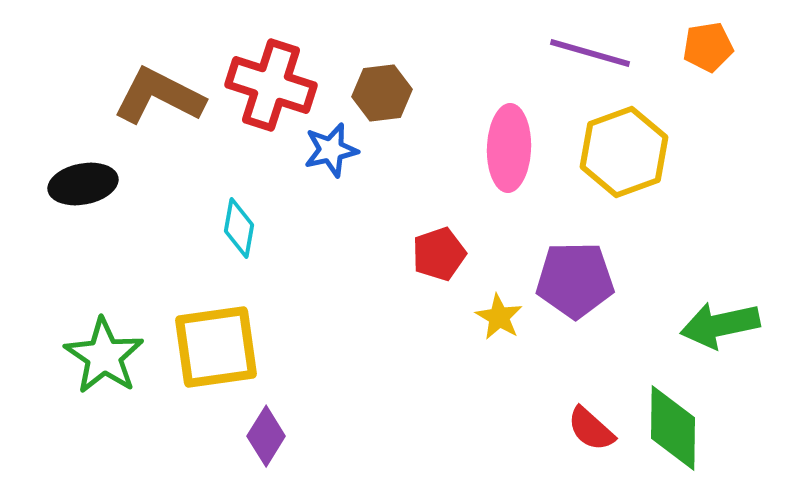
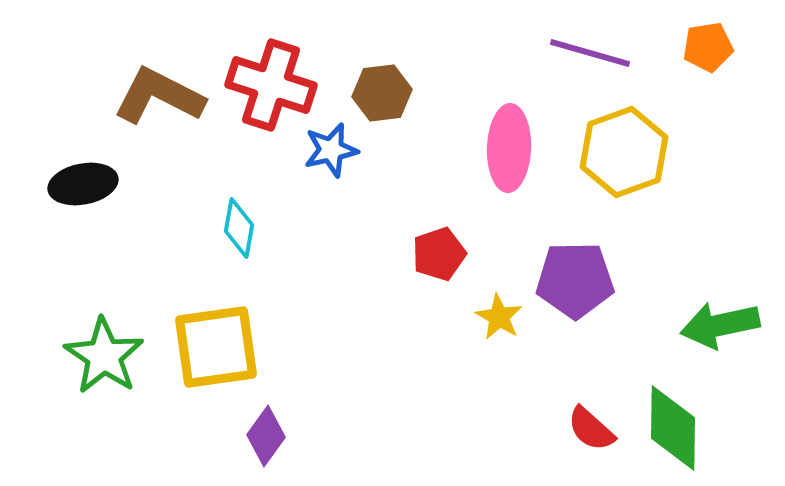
purple diamond: rotated 4 degrees clockwise
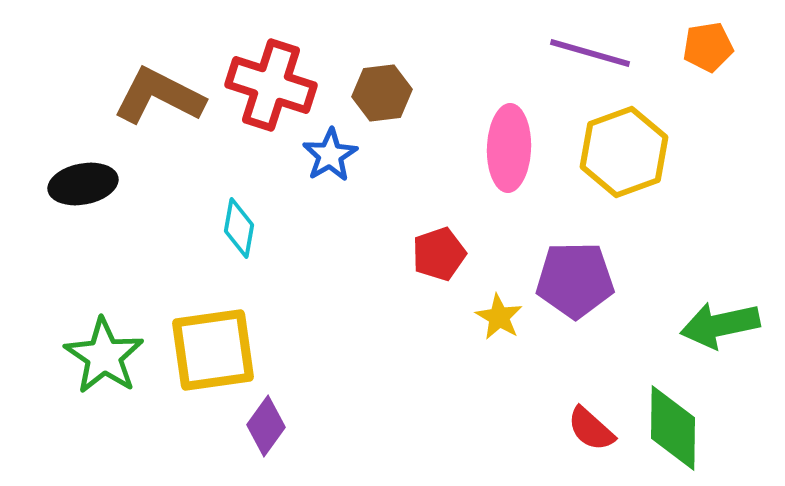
blue star: moved 1 px left, 5 px down; rotated 18 degrees counterclockwise
yellow square: moved 3 px left, 3 px down
purple diamond: moved 10 px up
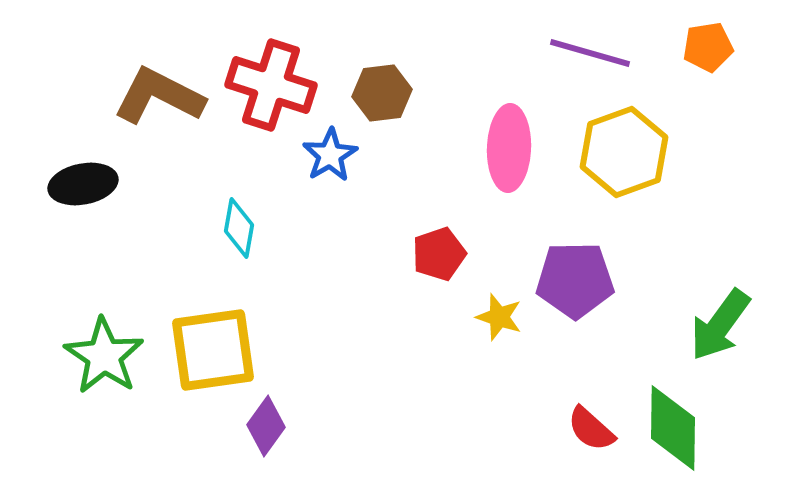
yellow star: rotated 12 degrees counterclockwise
green arrow: rotated 42 degrees counterclockwise
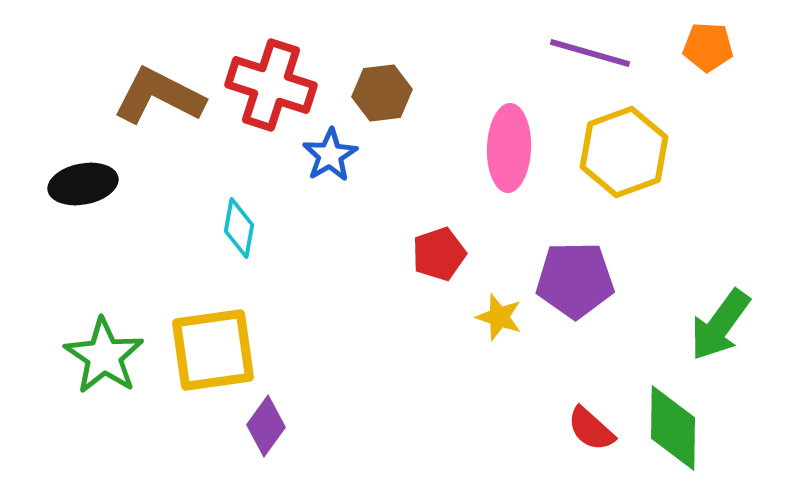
orange pentagon: rotated 12 degrees clockwise
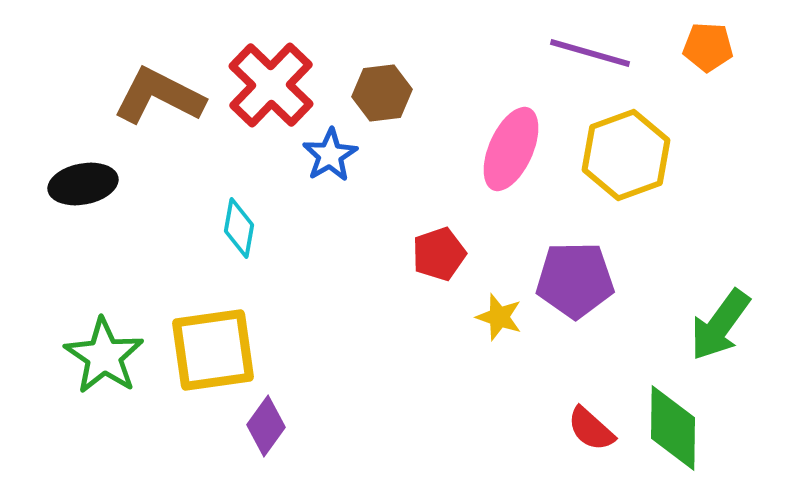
red cross: rotated 26 degrees clockwise
pink ellipse: moved 2 px right, 1 px down; rotated 22 degrees clockwise
yellow hexagon: moved 2 px right, 3 px down
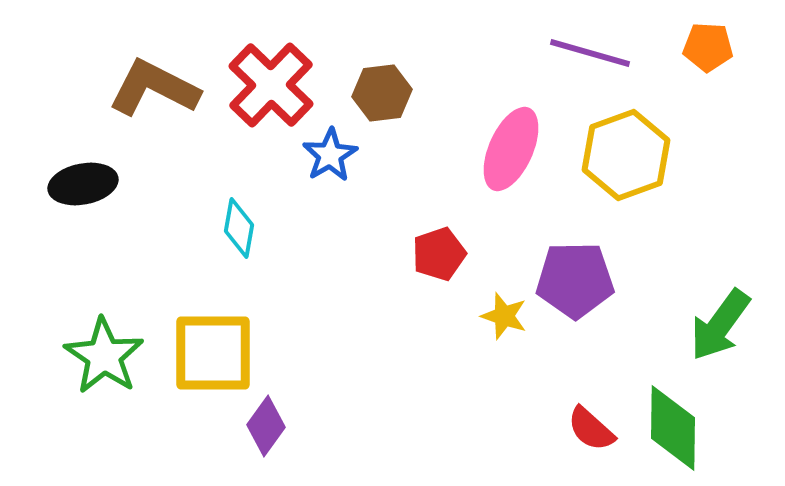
brown L-shape: moved 5 px left, 8 px up
yellow star: moved 5 px right, 1 px up
yellow square: moved 3 px down; rotated 8 degrees clockwise
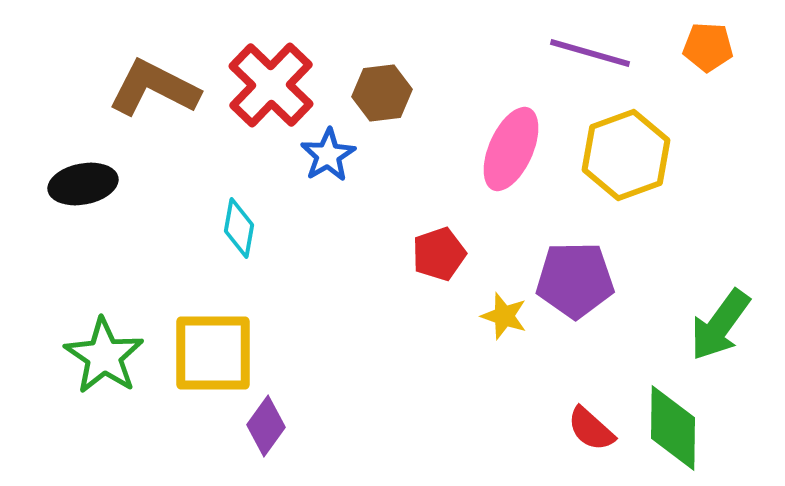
blue star: moved 2 px left
